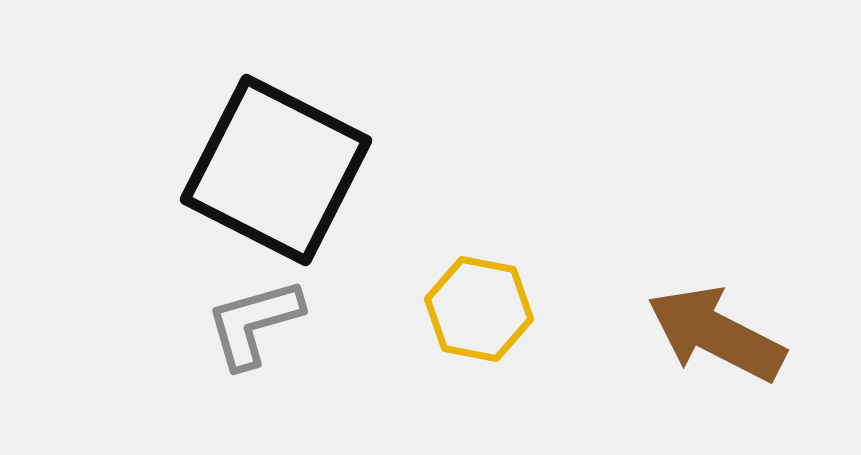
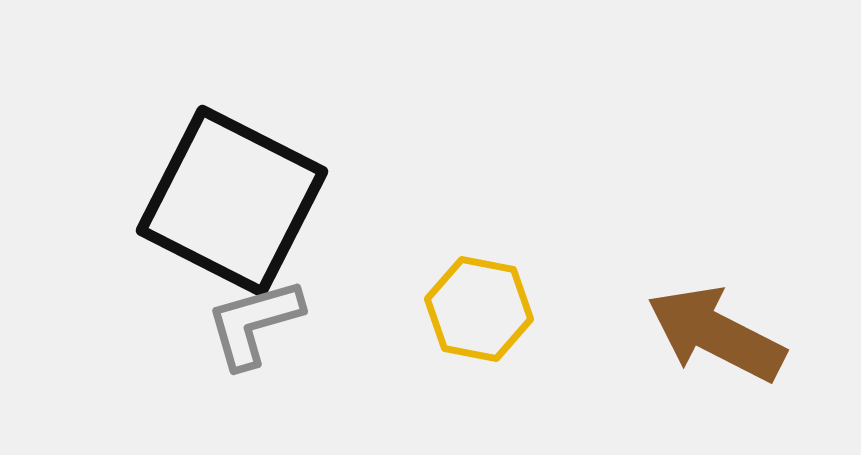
black square: moved 44 px left, 31 px down
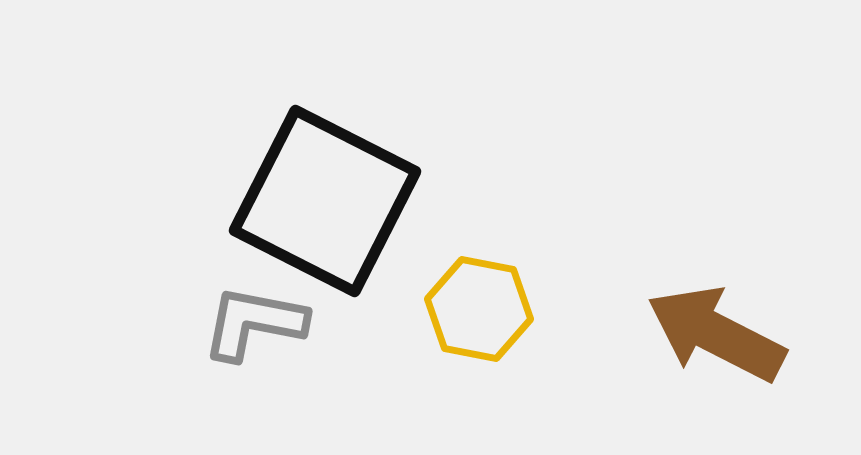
black square: moved 93 px right
gray L-shape: rotated 27 degrees clockwise
